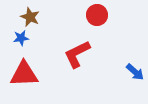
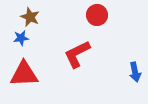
blue arrow: rotated 36 degrees clockwise
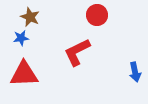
red L-shape: moved 2 px up
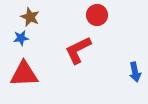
red L-shape: moved 1 px right, 2 px up
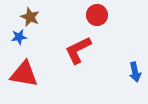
blue star: moved 2 px left, 1 px up
red triangle: rotated 12 degrees clockwise
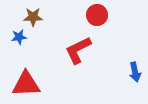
brown star: moved 3 px right; rotated 24 degrees counterclockwise
red triangle: moved 2 px right, 10 px down; rotated 12 degrees counterclockwise
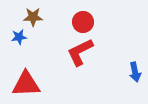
red circle: moved 14 px left, 7 px down
red L-shape: moved 2 px right, 2 px down
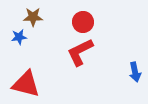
red triangle: rotated 16 degrees clockwise
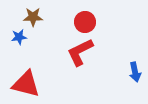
red circle: moved 2 px right
